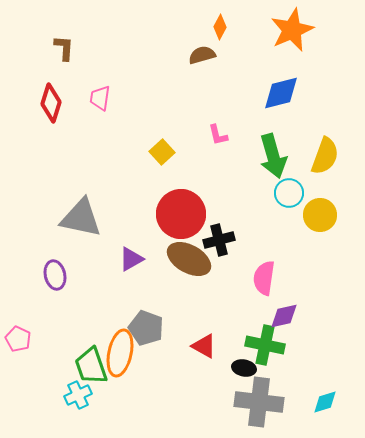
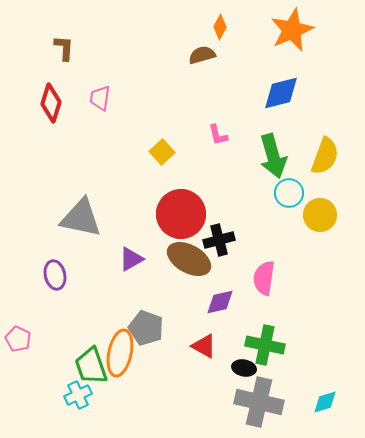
purple diamond: moved 64 px left, 14 px up
gray cross: rotated 6 degrees clockwise
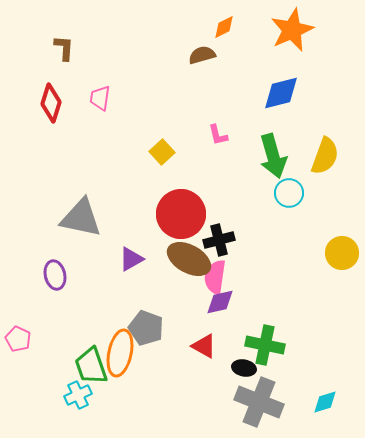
orange diamond: moved 4 px right; rotated 35 degrees clockwise
yellow circle: moved 22 px right, 38 px down
pink semicircle: moved 49 px left, 1 px up
gray cross: rotated 9 degrees clockwise
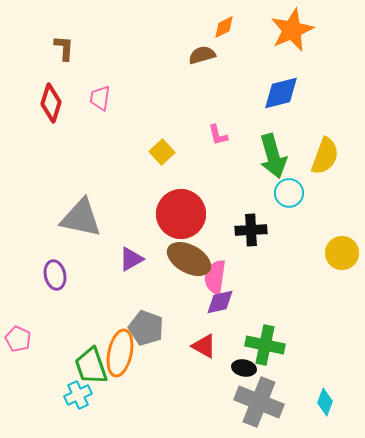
black cross: moved 32 px right, 10 px up; rotated 12 degrees clockwise
cyan diamond: rotated 52 degrees counterclockwise
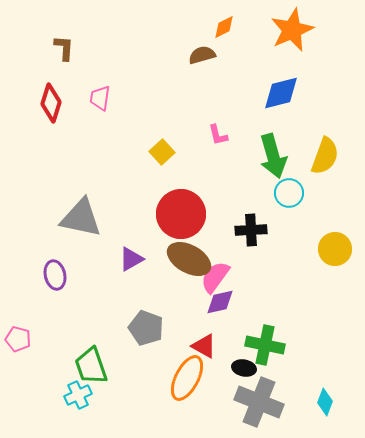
yellow circle: moved 7 px left, 4 px up
pink semicircle: rotated 28 degrees clockwise
pink pentagon: rotated 10 degrees counterclockwise
orange ellipse: moved 67 px right, 25 px down; rotated 15 degrees clockwise
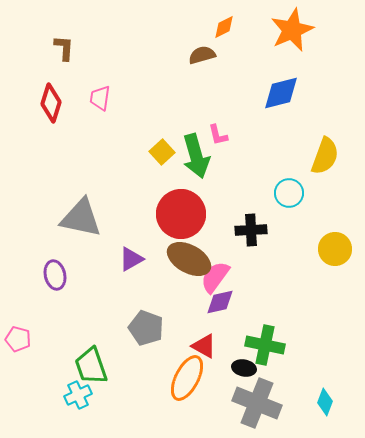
green arrow: moved 77 px left
gray cross: moved 2 px left, 1 px down
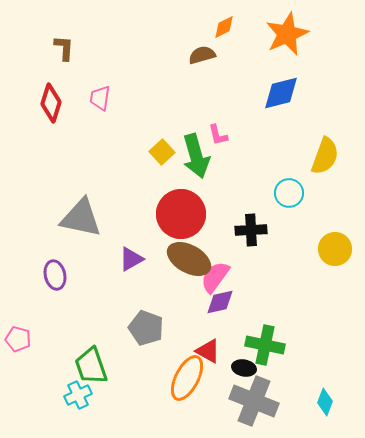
orange star: moved 5 px left, 4 px down
red triangle: moved 4 px right, 5 px down
gray cross: moved 3 px left, 2 px up
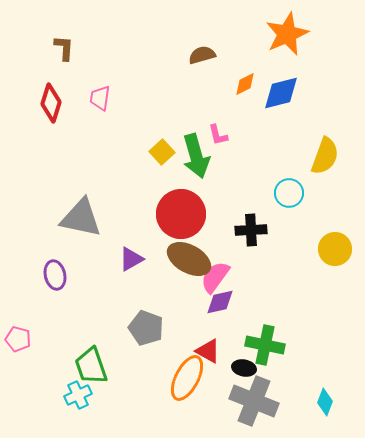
orange diamond: moved 21 px right, 57 px down
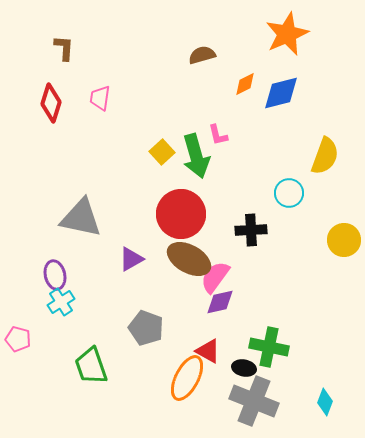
yellow circle: moved 9 px right, 9 px up
green cross: moved 4 px right, 2 px down
cyan cross: moved 17 px left, 93 px up; rotated 8 degrees counterclockwise
